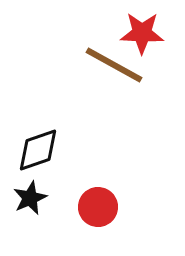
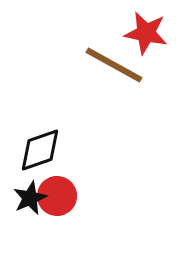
red star: moved 4 px right; rotated 9 degrees clockwise
black diamond: moved 2 px right
red circle: moved 41 px left, 11 px up
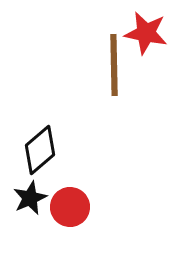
brown line: rotated 60 degrees clockwise
black diamond: rotated 21 degrees counterclockwise
red circle: moved 13 px right, 11 px down
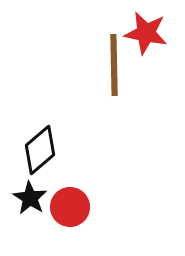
black star: rotated 16 degrees counterclockwise
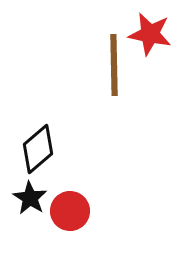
red star: moved 4 px right, 1 px down
black diamond: moved 2 px left, 1 px up
red circle: moved 4 px down
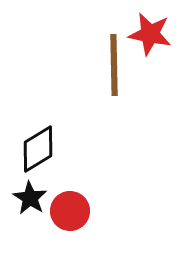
black diamond: rotated 9 degrees clockwise
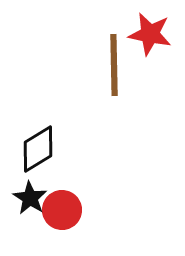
red circle: moved 8 px left, 1 px up
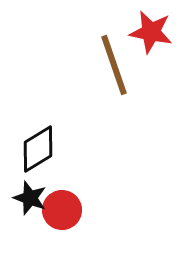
red star: moved 1 px right, 2 px up
brown line: rotated 18 degrees counterclockwise
black star: rotated 12 degrees counterclockwise
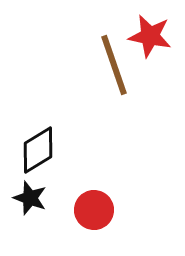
red star: moved 1 px left, 4 px down
black diamond: moved 1 px down
red circle: moved 32 px right
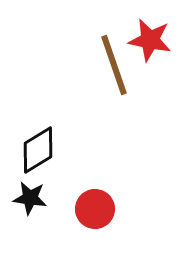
red star: moved 4 px down
black star: rotated 12 degrees counterclockwise
red circle: moved 1 px right, 1 px up
